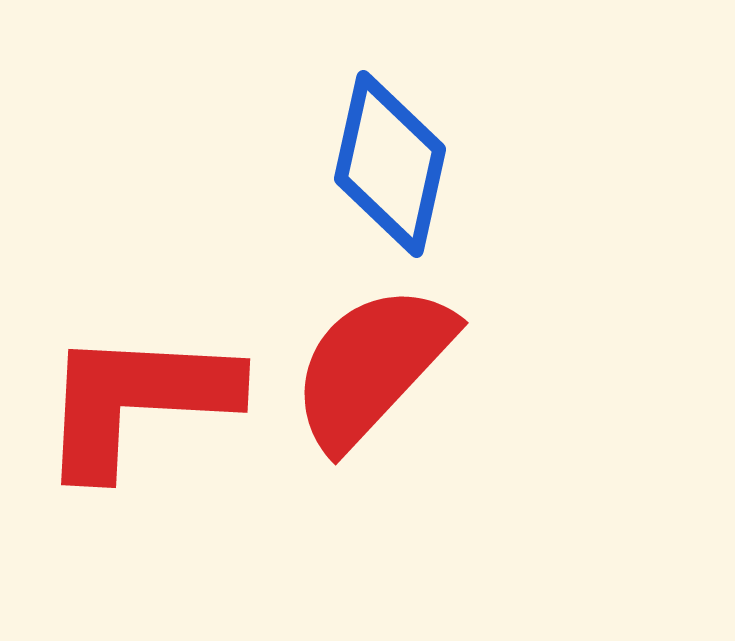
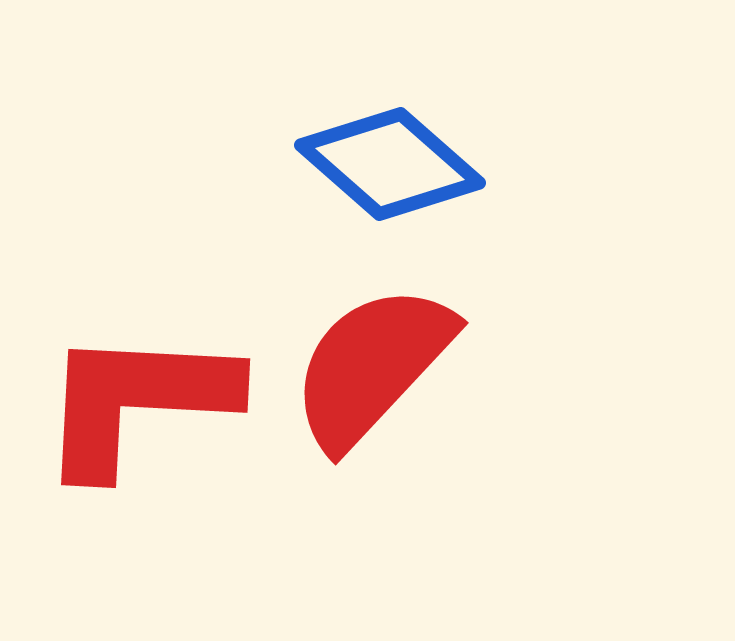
blue diamond: rotated 61 degrees counterclockwise
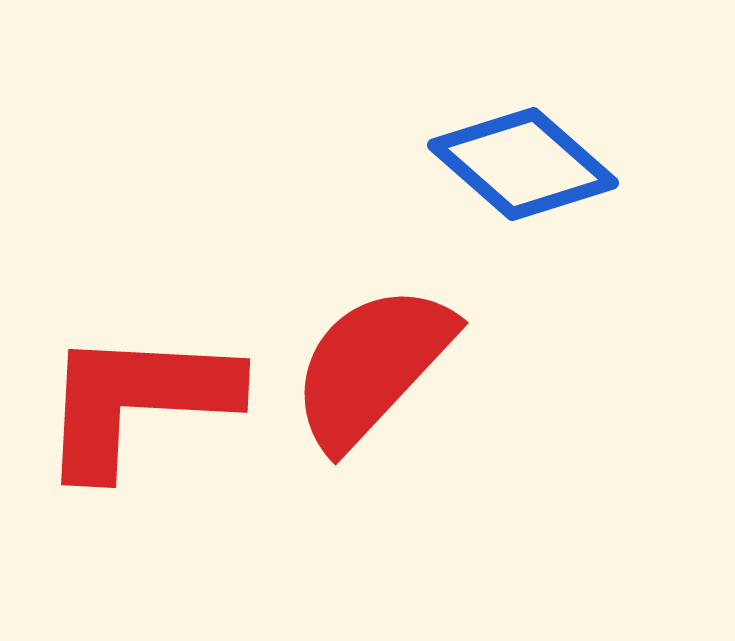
blue diamond: moved 133 px right
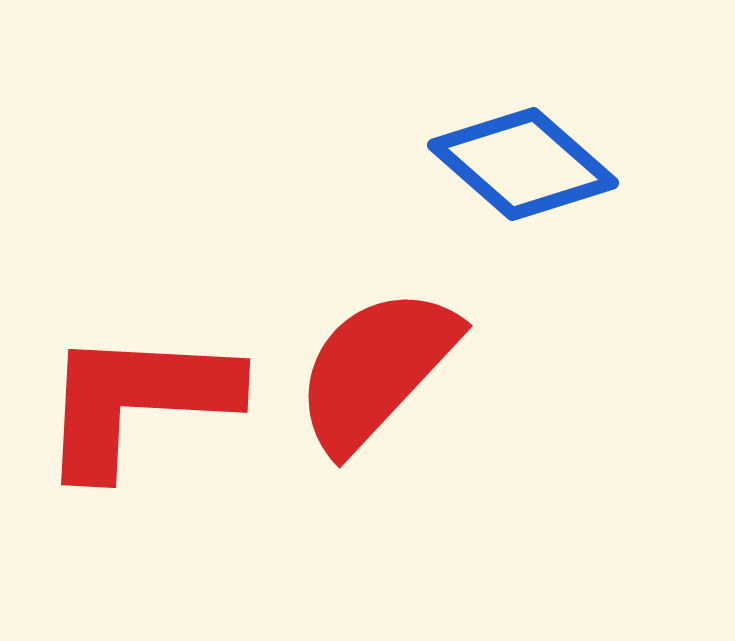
red semicircle: moved 4 px right, 3 px down
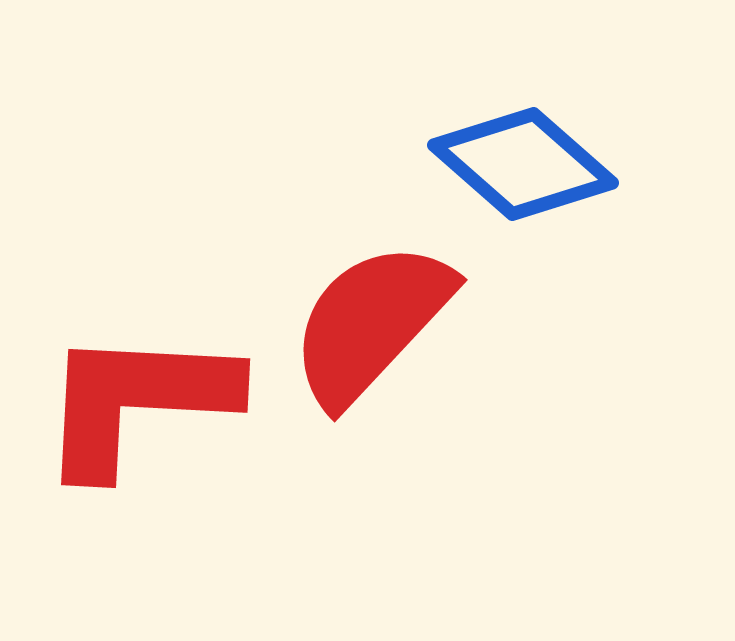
red semicircle: moved 5 px left, 46 px up
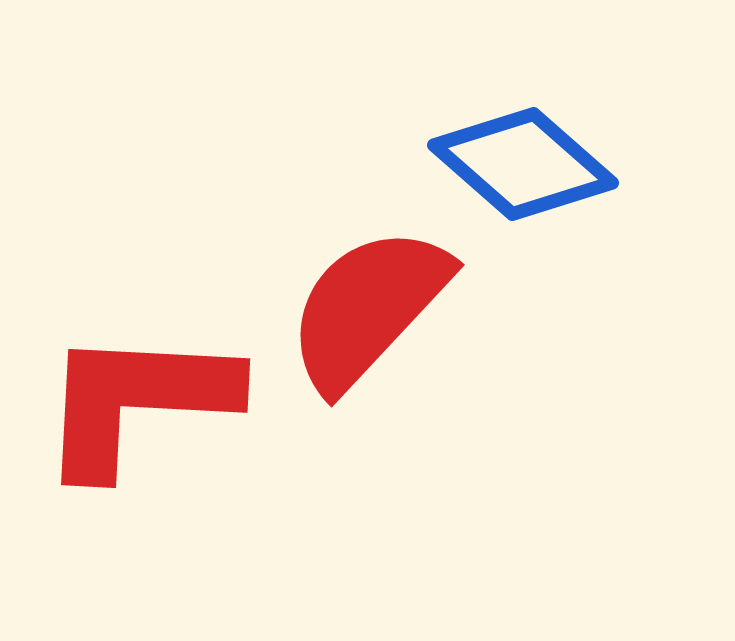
red semicircle: moved 3 px left, 15 px up
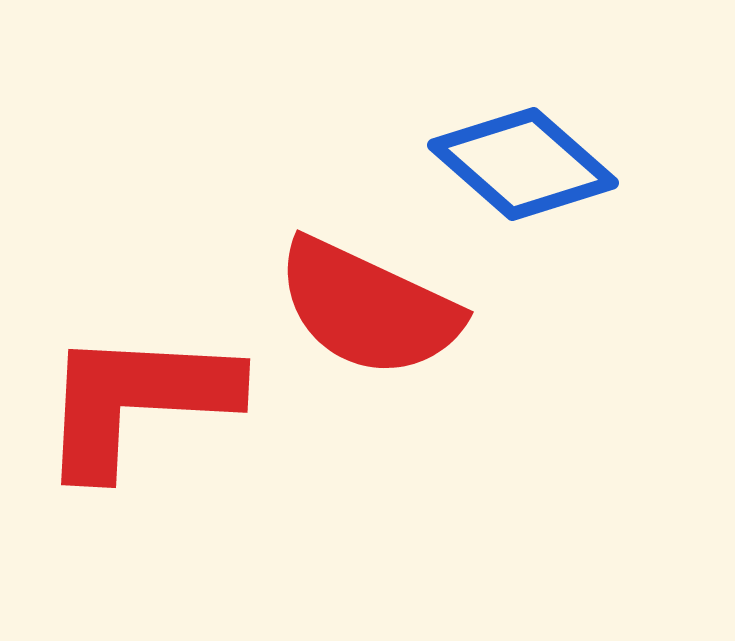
red semicircle: rotated 108 degrees counterclockwise
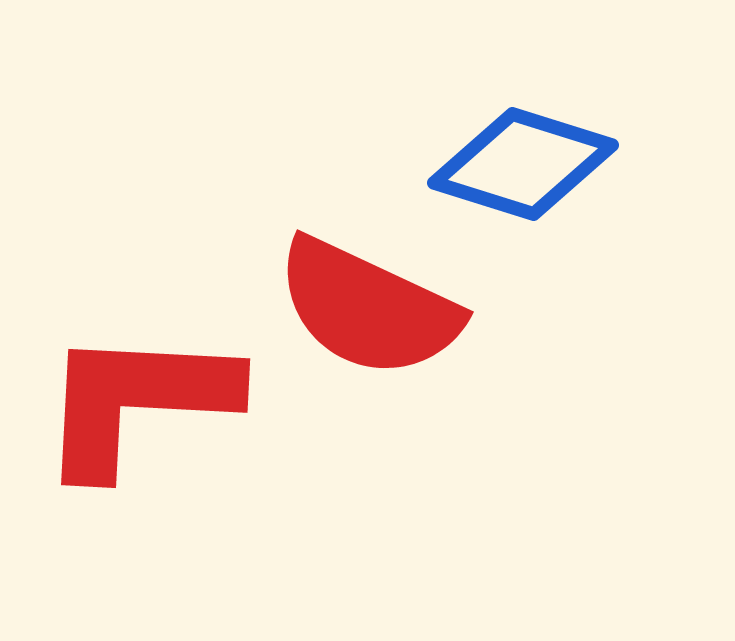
blue diamond: rotated 24 degrees counterclockwise
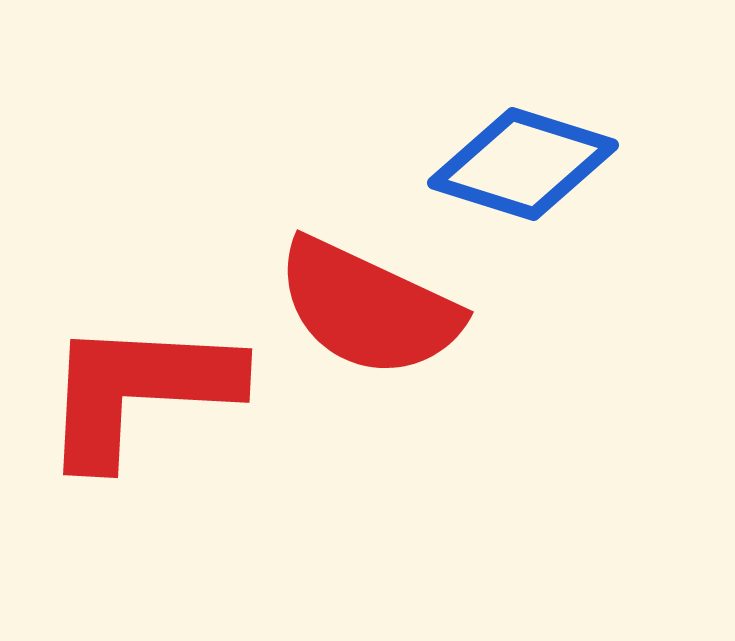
red L-shape: moved 2 px right, 10 px up
